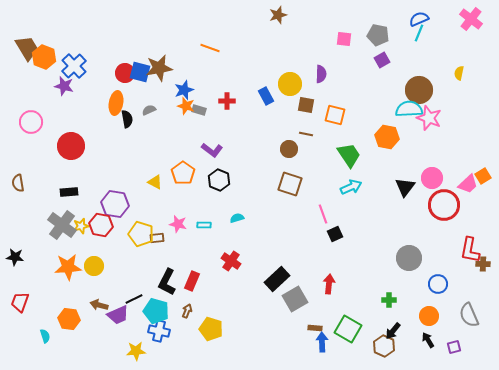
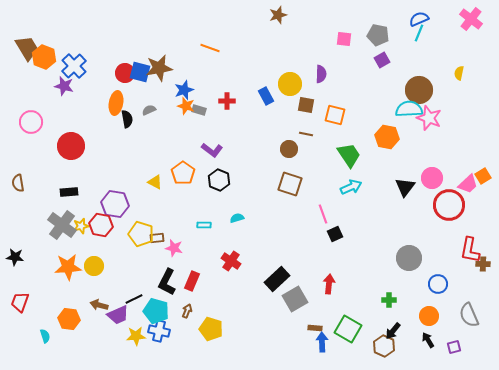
red circle at (444, 205): moved 5 px right
pink star at (178, 224): moved 4 px left, 24 px down
yellow star at (136, 351): moved 15 px up
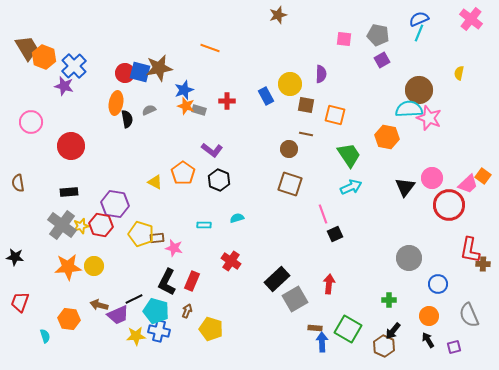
orange square at (483, 176): rotated 21 degrees counterclockwise
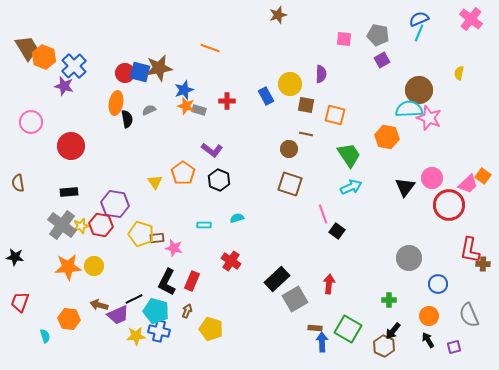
yellow triangle at (155, 182): rotated 28 degrees clockwise
black square at (335, 234): moved 2 px right, 3 px up; rotated 28 degrees counterclockwise
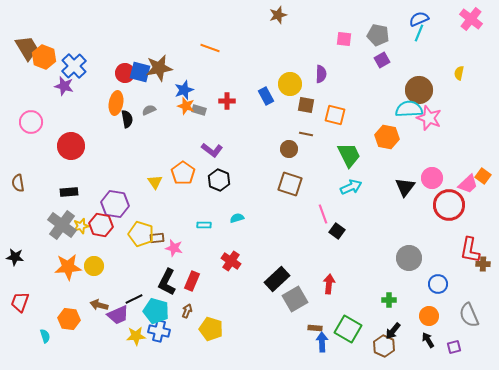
green trapezoid at (349, 155): rotated 8 degrees clockwise
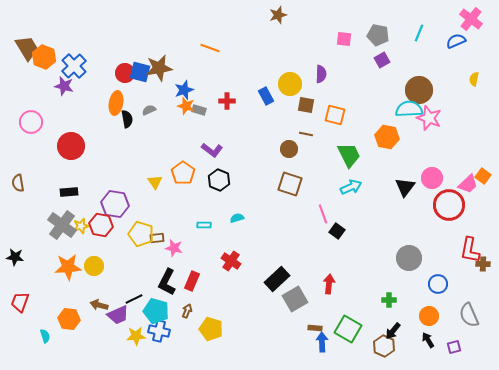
blue semicircle at (419, 19): moved 37 px right, 22 px down
yellow semicircle at (459, 73): moved 15 px right, 6 px down
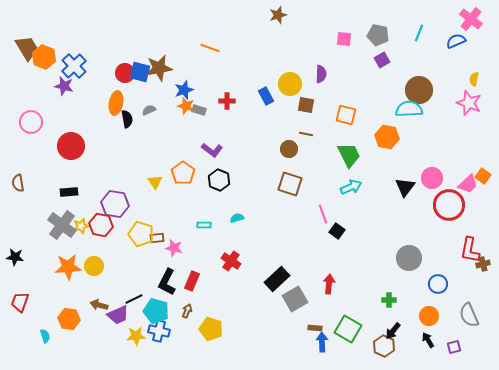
orange square at (335, 115): moved 11 px right
pink star at (429, 118): moved 40 px right, 15 px up
brown cross at (483, 264): rotated 16 degrees counterclockwise
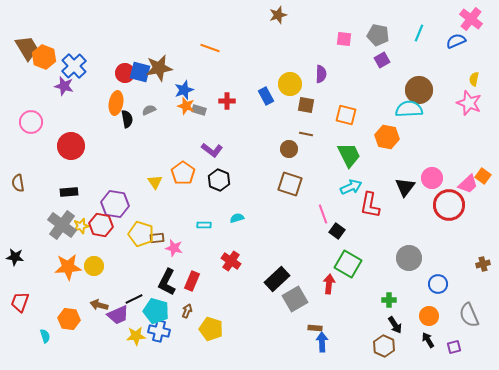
red L-shape at (470, 250): moved 100 px left, 45 px up
green square at (348, 329): moved 65 px up
black arrow at (393, 331): moved 2 px right, 6 px up; rotated 72 degrees counterclockwise
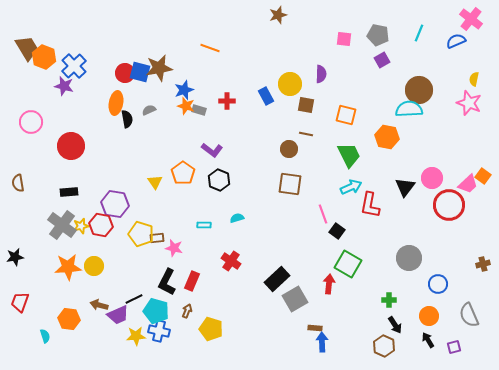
brown square at (290, 184): rotated 10 degrees counterclockwise
black star at (15, 257): rotated 18 degrees counterclockwise
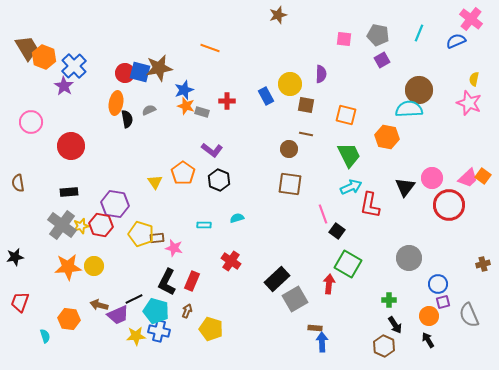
purple star at (64, 86): rotated 18 degrees clockwise
gray rectangle at (199, 110): moved 3 px right, 2 px down
pink trapezoid at (468, 184): moved 6 px up
purple square at (454, 347): moved 11 px left, 45 px up
